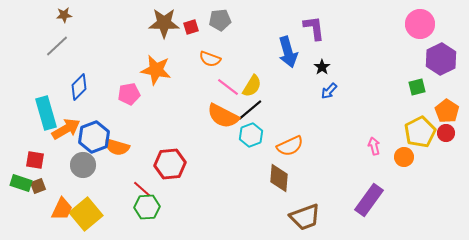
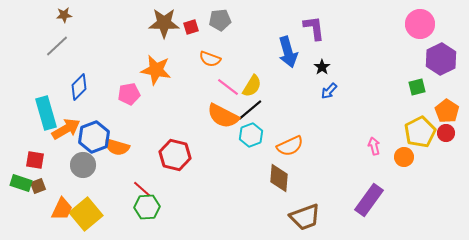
red hexagon at (170, 164): moved 5 px right, 9 px up; rotated 20 degrees clockwise
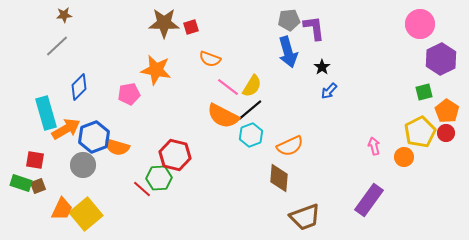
gray pentagon at (220, 20): moved 69 px right
green square at (417, 87): moved 7 px right, 5 px down
green hexagon at (147, 207): moved 12 px right, 29 px up
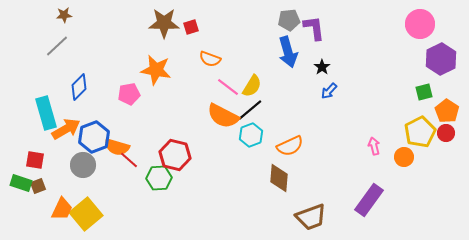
red line at (142, 189): moved 13 px left, 29 px up
brown trapezoid at (305, 217): moved 6 px right
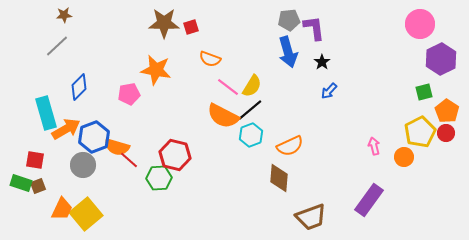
black star at (322, 67): moved 5 px up
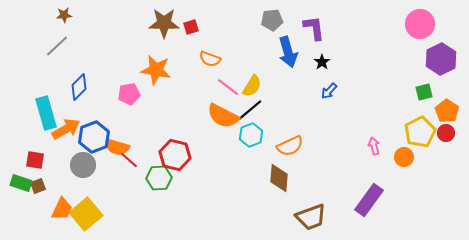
gray pentagon at (289, 20): moved 17 px left
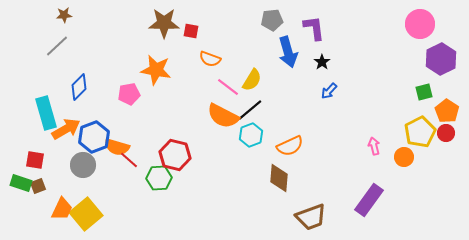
red square at (191, 27): moved 4 px down; rotated 28 degrees clockwise
yellow semicircle at (252, 86): moved 6 px up
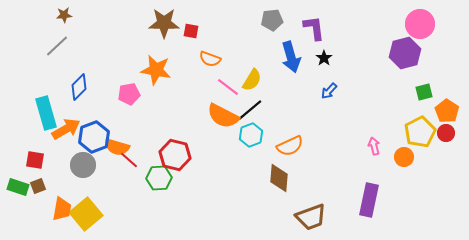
blue arrow at (288, 52): moved 3 px right, 5 px down
purple hexagon at (441, 59): moved 36 px left, 6 px up; rotated 12 degrees clockwise
black star at (322, 62): moved 2 px right, 4 px up
green rectangle at (21, 183): moved 3 px left, 4 px down
purple rectangle at (369, 200): rotated 24 degrees counterclockwise
orange trapezoid at (62, 209): rotated 15 degrees counterclockwise
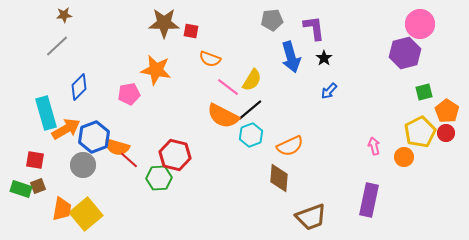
green rectangle at (18, 187): moved 3 px right, 2 px down
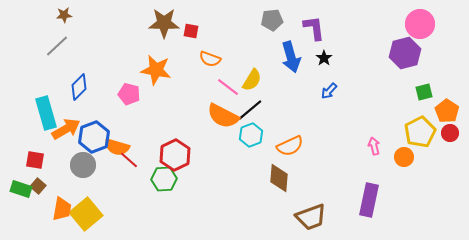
pink pentagon at (129, 94): rotated 25 degrees clockwise
red circle at (446, 133): moved 4 px right
red hexagon at (175, 155): rotated 20 degrees clockwise
green hexagon at (159, 178): moved 5 px right, 1 px down
brown square at (38, 186): rotated 28 degrees counterclockwise
